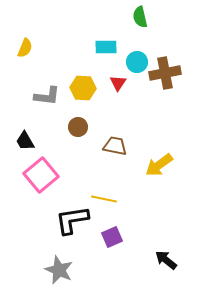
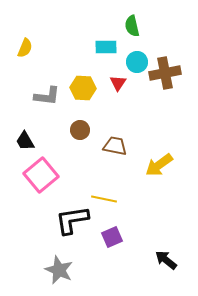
green semicircle: moved 8 px left, 9 px down
brown circle: moved 2 px right, 3 px down
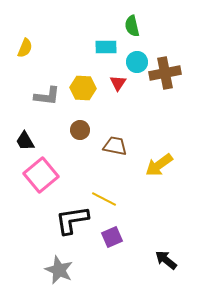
yellow line: rotated 15 degrees clockwise
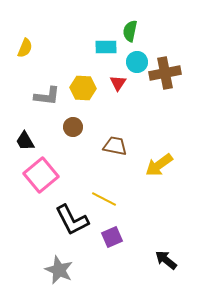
green semicircle: moved 2 px left, 5 px down; rotated 25 degrees clockwise
brown circle: moved 7 px left, 3 px up
black L-shape: rotated 108 degrees counterclockwise
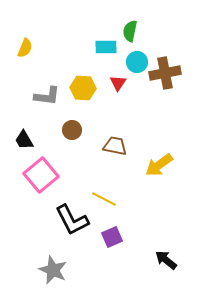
brown circle: moved 1 px left, 3 px down
black trapezoid: moved 1 px left, 1 px up
gray star: moved 6 px left
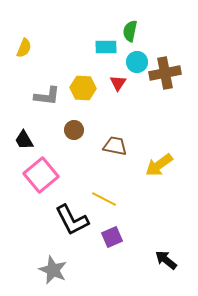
yellow semicircle: moved 1 px left
brown circle: moved 2 px right
